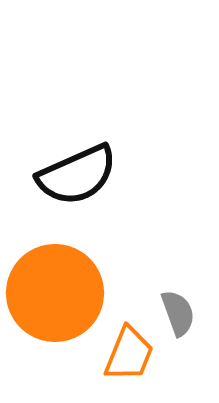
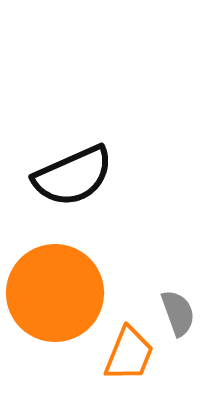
black semicircle: moved 4 px left, 1 px down
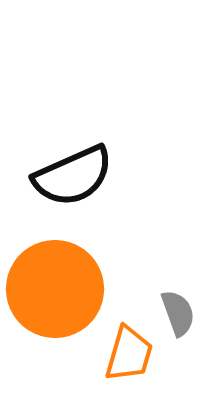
orange circle: moved 4 px up
orange trapezoid: rotated 6 degrees counterclockwise
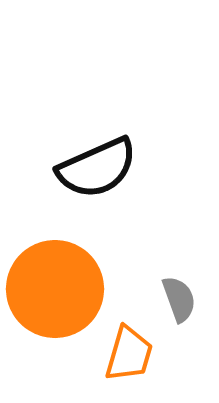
black semicircle: moved 24 px right, 8 px up
gray semicircle: moved 1 px right, 14 px up
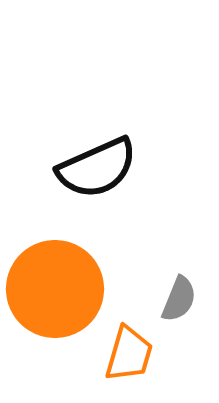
gray semicircle: rotated 42 degrees clockwise
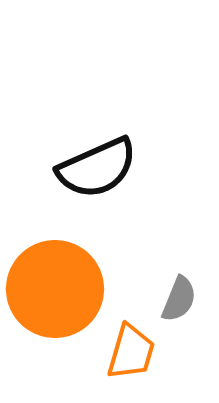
orange trapezoid: moved 2 px right, 2 px up
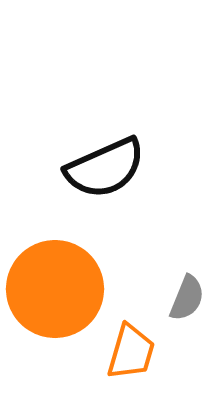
black semicircle: moved 8 px right
gray semicircle: moved 8 px right, 1 px up
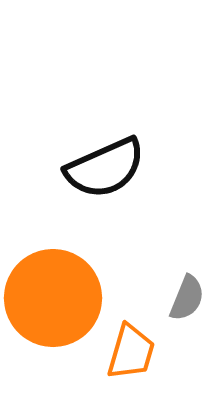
orange circle: moved 2 px left, 9 px down
